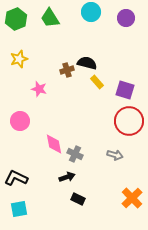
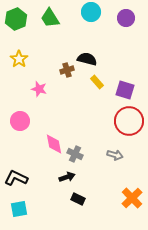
yellow star: rotated 18 degrees counterclockwise
black semicircle: moved 4 px up
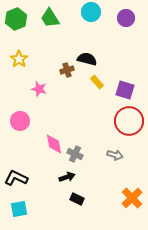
black rectangle: moved 1 px left
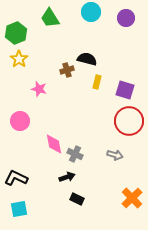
green hexagon: moved 14 px down
yellow rectangle: rotated 56 degrees clockwise
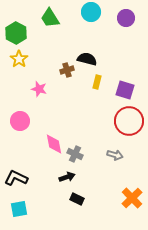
green hexagon: rotated 10 degrees counterclockwise
